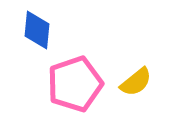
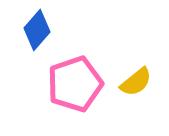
blue diamond: rotated 36 degrees clockwise
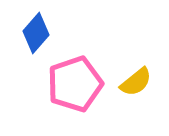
blue diamond: moved 1 px left, 3 px down
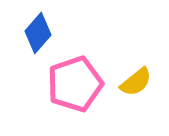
blue diamond: moved 2 px right
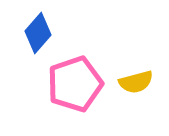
yellow semicircle: rotated 24 degrees clockwise
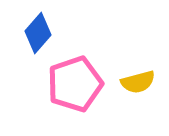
yellow semicircle: moved 2 px right
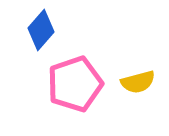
blue diamond: moved 3 px right, 3 px up
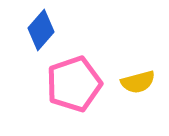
pink pentagon: moved 1 px left
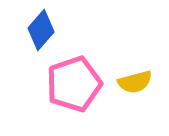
yellow semicircle: moved 3 px left
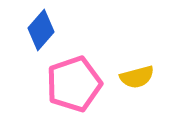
yellow semicircle: moved 2 px right, 5 px up
